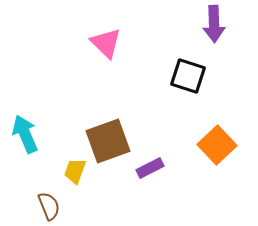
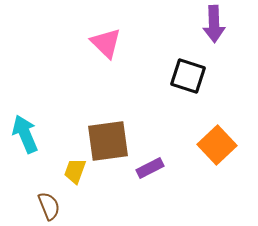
brown square: rotated 12 degrees clockwise
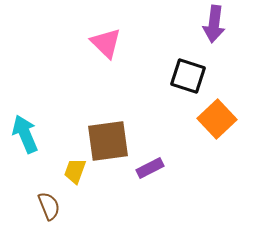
purple arrow: rotated 9 degrees clockwise
orange square: moved 26 px up
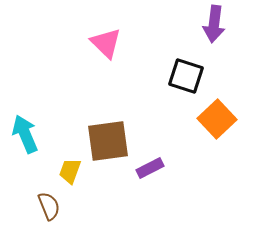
black square: moved 2 px left
yellow trapezoid: moved 5 px left
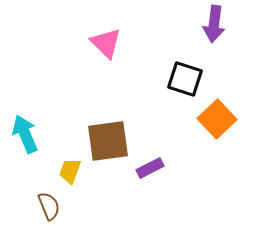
black square: moved 1 px left, 3 px down
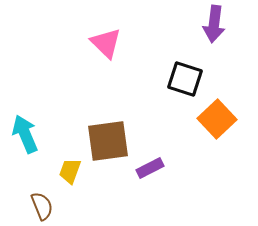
brown semicircle: moved 7 px left
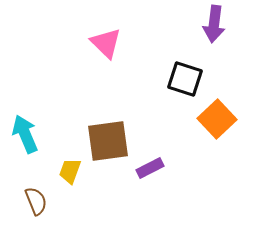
brown semicircle: moved 6 px left, 5 px up
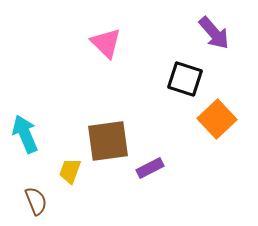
purple arrow: moved 9 px down; rotated 48 degrees counterclockwise
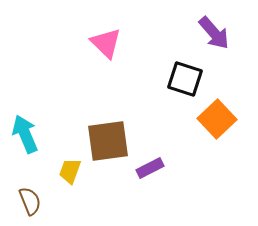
brown semicircle: moved 6 px left
